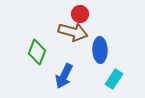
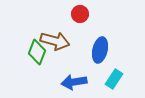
brown arrow: moved 18 px left, 9 px down
blue ellipse: rotated 15 degrees clockwise
blue arrow: moved 10 px right, 6 px down; rotated 55 degrees clockwise
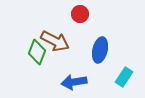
brown arrow: rotated 12 degrees clockwise
cyan rectangle: moved 10 px right, 2 px up
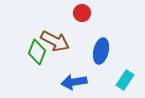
red circle: moved 2 px right, 1 px up
blue ellipse: moved 1 px right, 1 px down
cyan rectangle: moved 1 px right, 3 px down
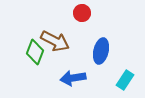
green diamond: moved 2 px left
blue arrow: moved 1 px left, 4 px up
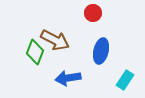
red circle: moved 11 px right
brown arrow: moved 1 px up
blue arrow: moved 5 px left
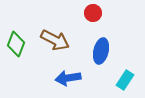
green diamond: moved 19 px left, 8 px up
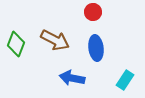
red circle: moved 1 px up
blue ellipse: moved 5 px left, 3 px up; rotated 20 degrees counterclockwise
blue arrow: moved 4 px right; rotated 20 degrees clockwise
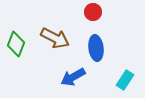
brown arrow: moved 2 px up
blue arrow: moved 1 px right, 1 px up; rotated 40 degrees counterclockwise
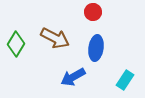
green diamond: rotated 10 degrees clockwise
blue ellipse: rotated 15 degrees clockwise
